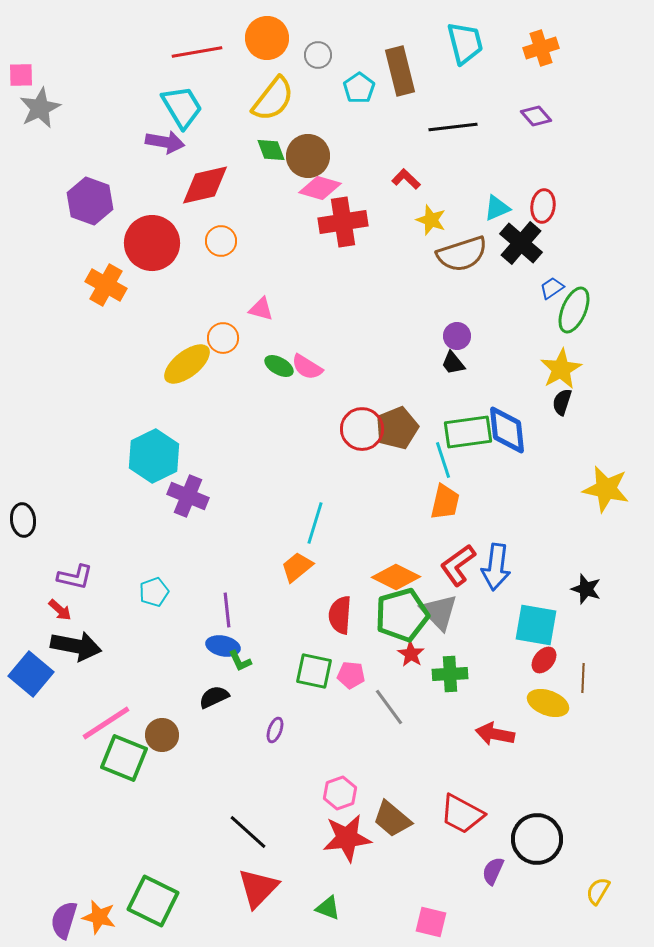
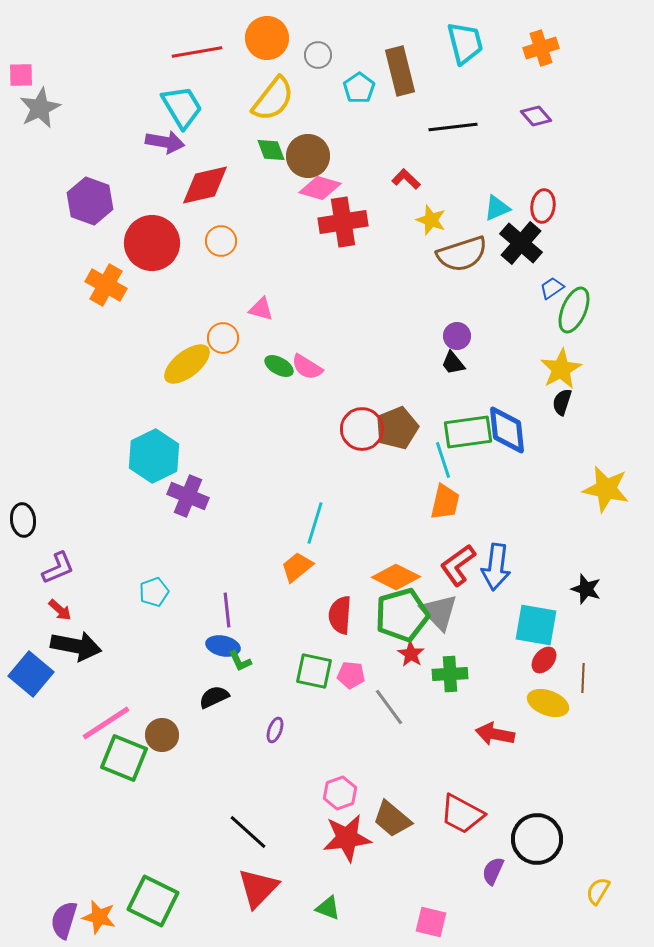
purple L-shape at (75, 577): moved 17 px left, 9 px up; rotated 36 degrees counterclockwise
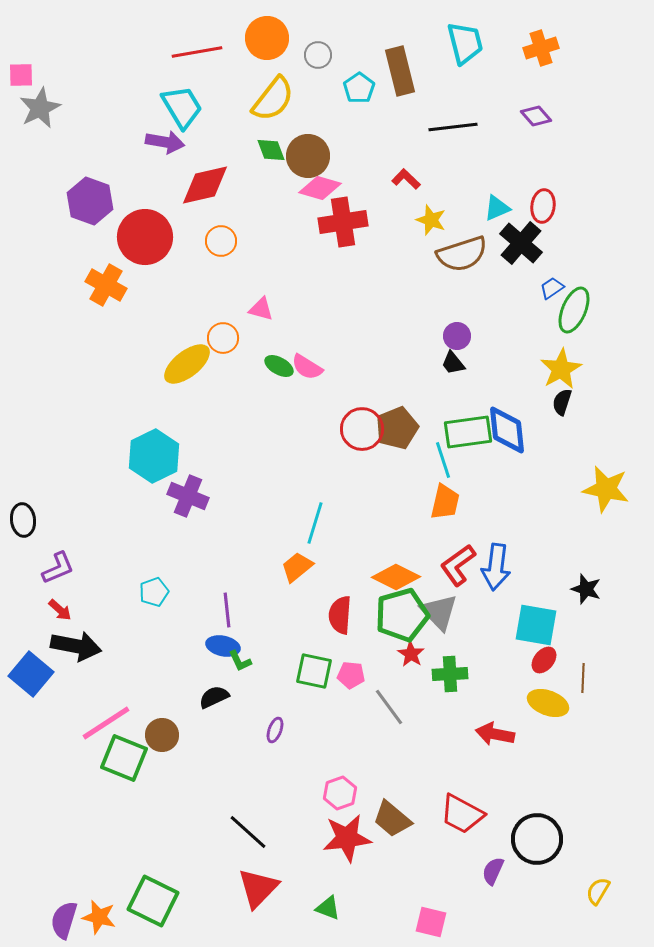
red circle at (152, 243): moved 7 px left, 6 px up
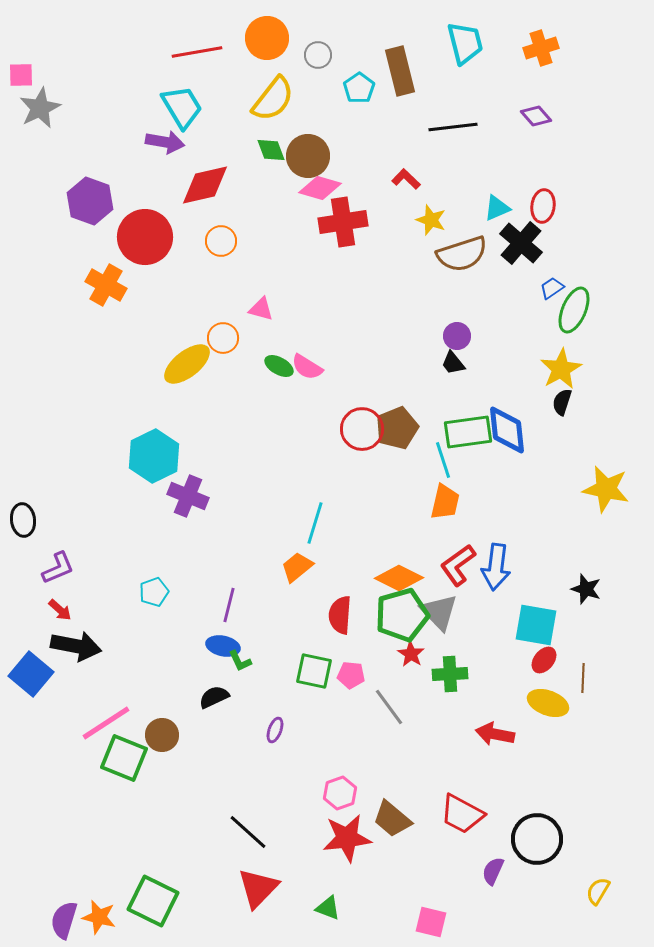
orange diamond at (396, 577): moved 3 px right, 1 px down
purple line at (227, 610): moved 2 px right, 5 px up; rotated 20 degrees clockwise
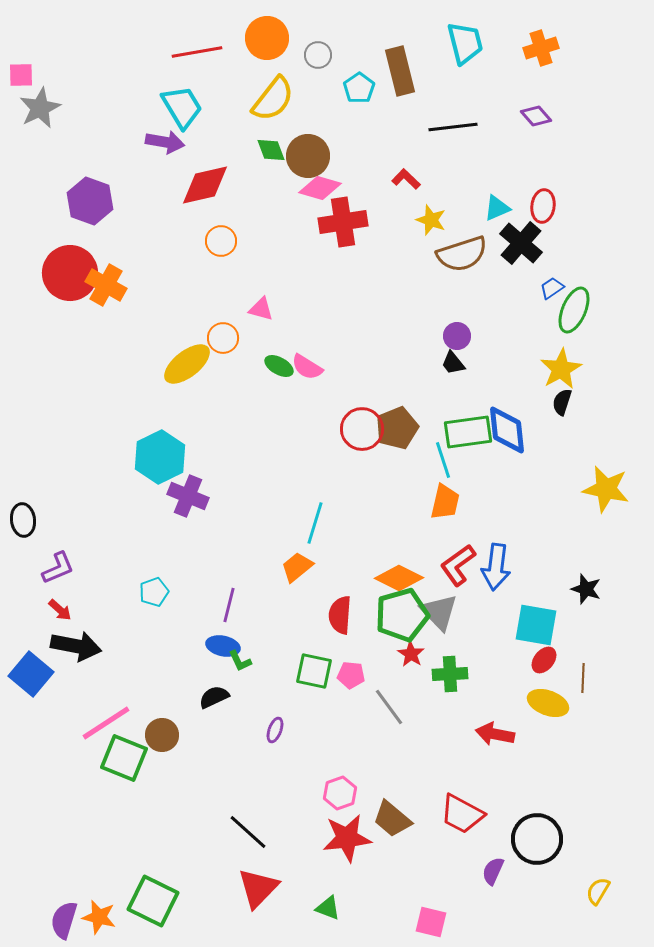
red circle at (145, 237): moved 75 px left, 36 px down
cyan hexagon at (154, 456): moved 6 px right, 1 px down
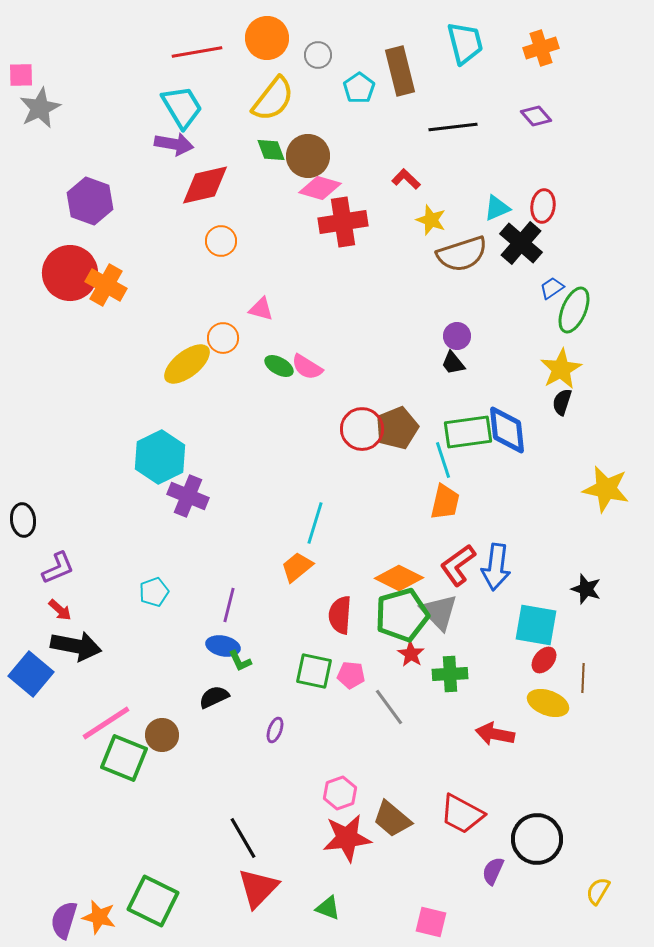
purple arrow at (165, 142): moved 9 px right, 2 px down
black line at (248, 832): moved 5 px left, 6 px down; rotated 18 degrees clockwise
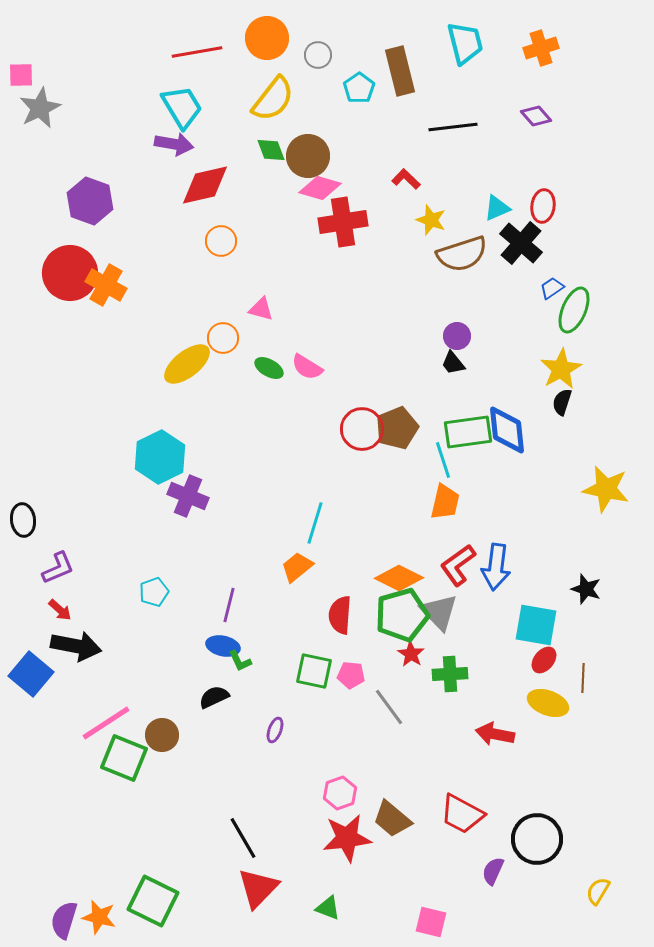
green ellipse at (279, 366): moved 10 px left, 2 px down
